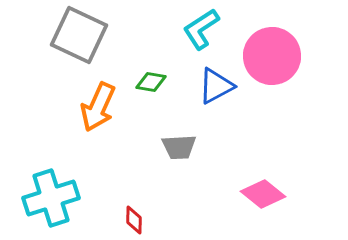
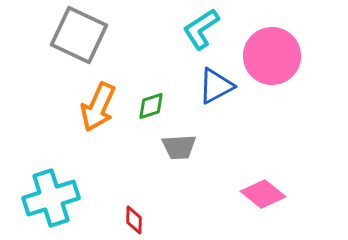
green diamond: moved 24 px down; rotated 28 degrees counterclockwise
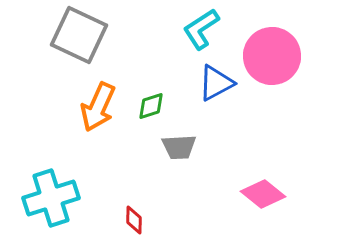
blue triangle: moved 3 px up
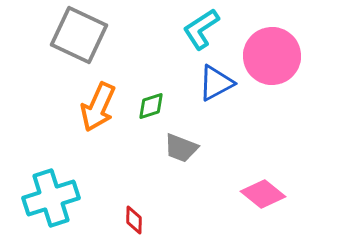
gray trapezoid: moved 2 px right, 1 px down; rotated 24 degrees clockwise
